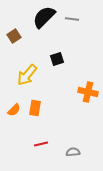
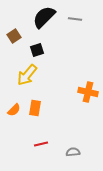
gray line: moved 3 px right
black square: moved 20 px left, 9 px up
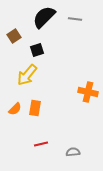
orange semicircle: moved 1 px right, 1 px up
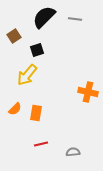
orange rectangle: moved 1 px right, 5 px down
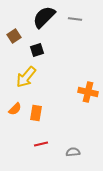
yellow arrow: moved 1 px left, 2 px down
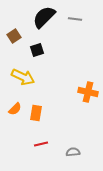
yellow arrow: moved 3 px left; rotated 105 degrees counterclockwise
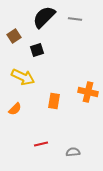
orange rectangle: moved 18 px right, 12 px up
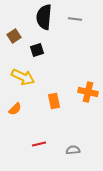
black semicircle: rotated 40 degrees counterclockwise
orange rectangle: rotated 21 degrees counterclockwise
red line: moved 2 px left
gray semicircle: moved 2 px up
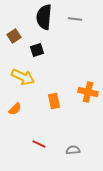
red line: rotated 40 degrees clockwise
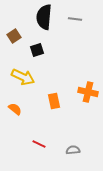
orange semicircle: rotated 96 degrees counterclockwise
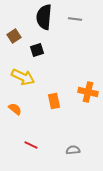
red line: moved 8 px left, 1 px down
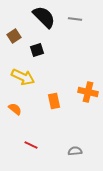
black semicircle: rotated 130 degrees clockwise
gray semicircle: moved 2 px right, 1 px down
